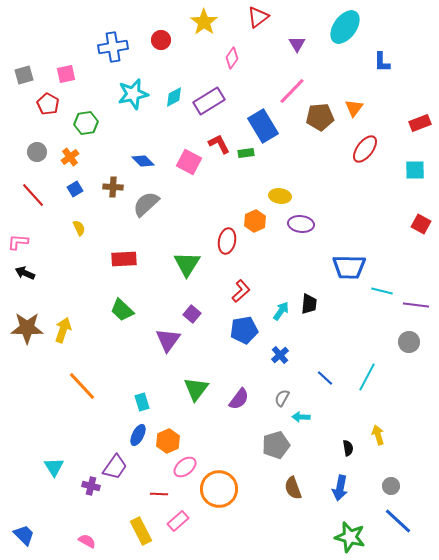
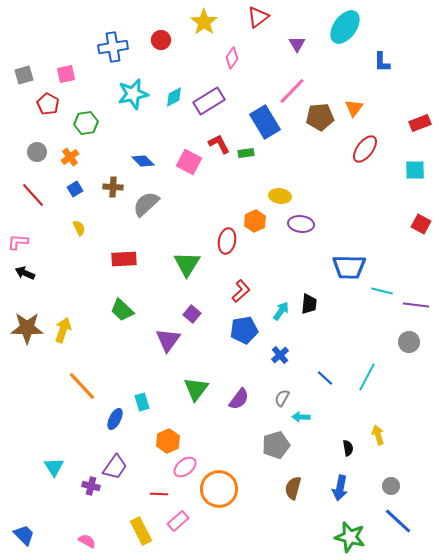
blue rectangle at (263, 126): moved 2 px right, 4 px up
blue ellipse at (138, 435): moved 23 px left, 16 px up
brown semicircle at (293, 488): rotated 35 degrees clockwise
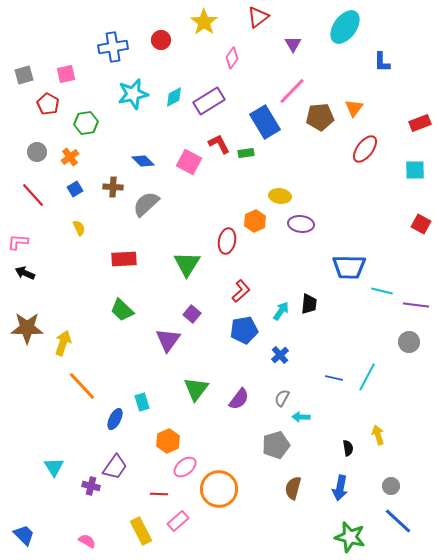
purple triangle at (297, 44): moved 4 px left
yellow arrow at (63, 330): moved 13 px down
blue line at (325, 378): moved 9 px right; rotated 30 degrees counterclockwise
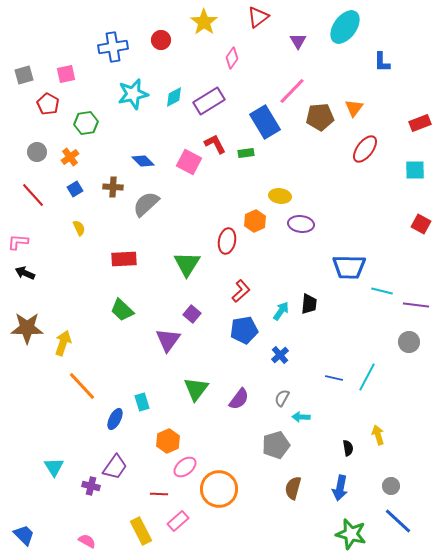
purple triangle at (293, 44): moved 5 px right, 3 px up
red L-shape at (219, 144): moved 4 px left
green star at (350, 537): moved 1 px right, 3 px up
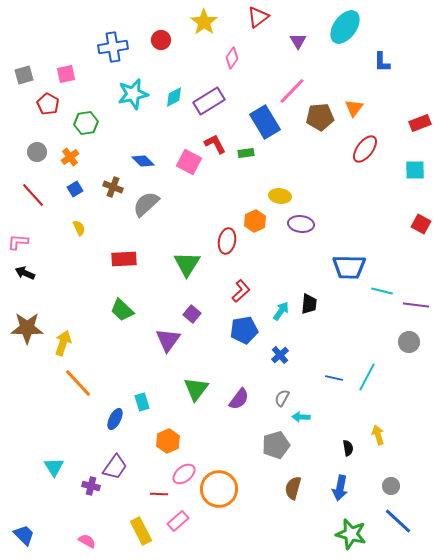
brown cross at (113, 187): rotated 18 degrees clockwise
orange line at (82, 386): moved 4 px left, 3 px up
pink ellipse at (185, 467): moved 1 px left, 7 px down
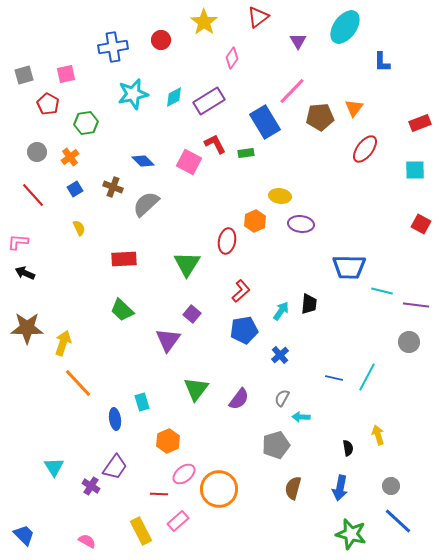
blue ellipse at (115, 419): rotated 35 degrees counterclockwise
purple cross at (91, 486): rotated 18 degrees clockwise
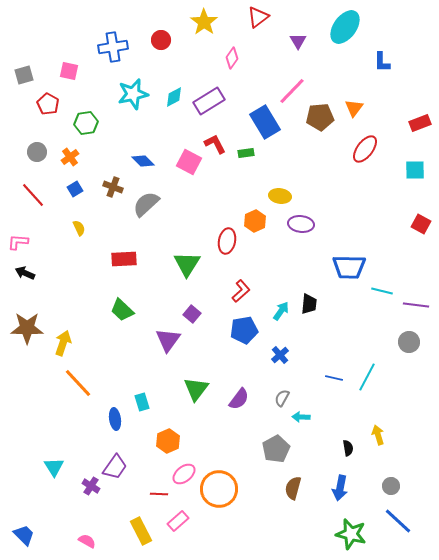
pink square at (66, 74): moved 3 px right, 3 px up; rotated 24 degrees clockwise
gray pentagon at (276, 445): moved 4 px down; rotated 12 degrees counterclockwise
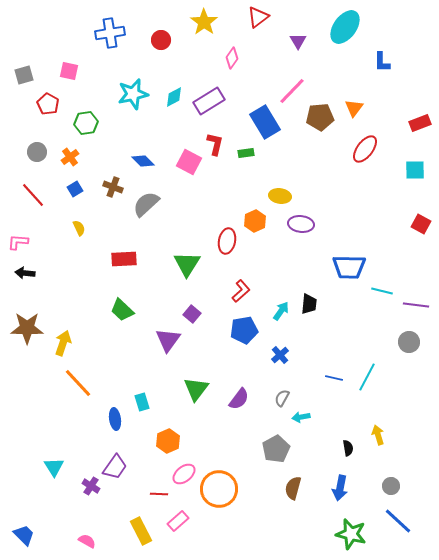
blue cross at (113, 47): moved 3 px left, 14 px up
red L-shape at (215, 144): rotated 40 degrees clockwise
black arrow at (25, 273): rotated 18 degrees counterclockwise
cyan arrow at (301, 417): rotated 12 degrees counterclockwise
